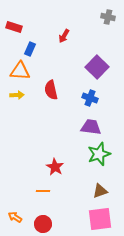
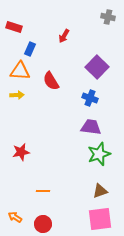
red semicircle: moved 9 px up; rotated 18 degrees counterclockwise
red star: moved 34 px left, 15 px up; rotated 30 degrees clockwise
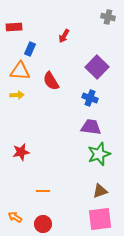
red rectangle: rotated 21 degrees counterclockwise
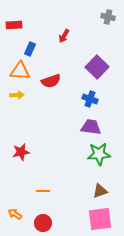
red rectangle: moved 2 px up
red semicircle: rotated 78 degrees counterclockwise
blue cross: moved 1 px down
green star: rotated 15 degrees clockwise
orange arrow: moved 3 px up
red circle: moved 1 px up
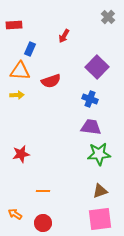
gray cross: rotated 32 degrees clockwise
red star: moved 2 px down
